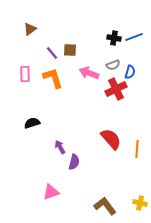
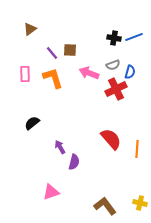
black semicircle: rotated 21 degrees counterclockwise
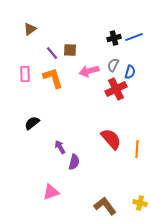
black cross: rotated 24 degrees counterclockwise
gray semicircle: rotated 136 degrees clockwise
pink arrow: moved 2 px up; rotated 36 degrees counterclockwise
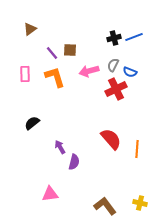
blue semicircle: rotated 96 degrees clockwise
orange L-shape: moved 2 px right, 1 px up
pink triangle: moved 1 px left, 2 px down; rotated 12 degrees clockwise
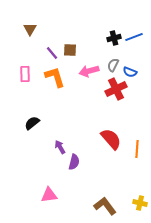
brown triangle: rotated 24 degrees counterclockwise
pink triangle: moved 1 px left, 1 px down
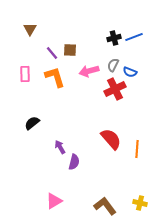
red cross: moved 1 px left
pink triangle: moved 5 px right, 6 px down; rotated 24 degrees counterclockwise
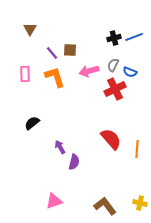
pink triangle: rotated 12 degrees clockwise
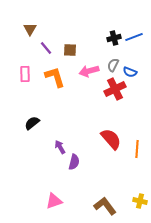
purple line: moved 6 px left, 5 px up
yellow cross: moved 2 px up
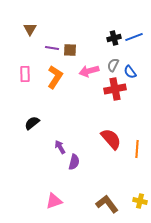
purple line: moved 6 px right; rotated 40 degrees counterclockwise
blue semicircle: rotated 32 degrees clockwise
orange L-shape: rotated 50 degrees clockwise
red cross: rotated 15 degrees clockwise
brown L-shape: moved 2 px right, 2 px up
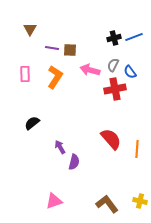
pink arrow: moved 1 px right, 1 px up; rotated 30 degrees clockwise
